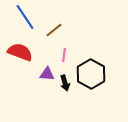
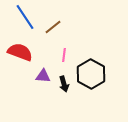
brown line: moved 1 px left, 3 px up
purple triangle: moved 4 px left, 2 px down
black arrow: moved 1 px left, 1 px down
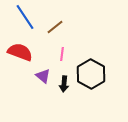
brown line: moved 2 px right
pink line: moved 2 px left, 1 px up
purple triangle: rotated 35 degrees clockwise
black arrow: rotated 21 degrees clockwise
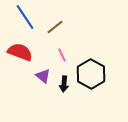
pink line: moved 1 px down; rotated 32 degrees counterclockwise
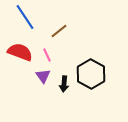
brown line: moved 4 px right, 4 px down
pink line: moved 15 px left
purple triangle: rotated 14 degrees clockwise
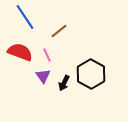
black arrow: moved 1 px up; rotated 21 degrees clockwise
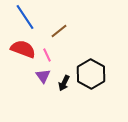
red semicircle: moved 3 px right, 3 px up
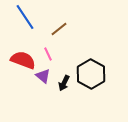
brown line: moved 2 px up
red semicircle: moved 11 px down
pink line: moved 1 px right, 1 px up
purple triangle: rotated 14 degrees counterclockwise
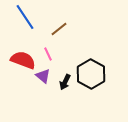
black arrow: moved 1 px right, 1 px up
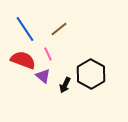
blue line: moved 12 px down
black arrow: moved 3 px down
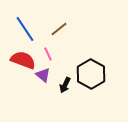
purple triangle: moved 1 px up
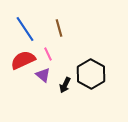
brown line: moved 1 px up; rotated 66 degrees counterclockwise
red semicircle: rotated 45 degrees counterclockwise
